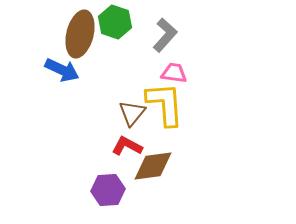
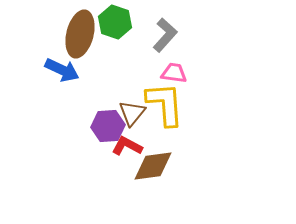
purple hexagon: moved 64 px up
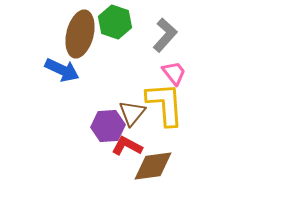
pink trapezoid: rotated 44 degrees clockwise
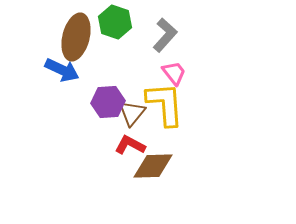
brown ellipse: moved 4 px left, 3 px down
purple hexagon: moved 24 px up
red L-shape: moved 3 px right, 1 px up
brown diamond: rotated 6 degrees clockwise
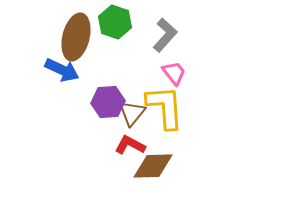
yellow L-shape: moved 3 px down
